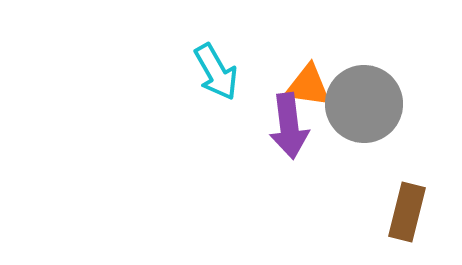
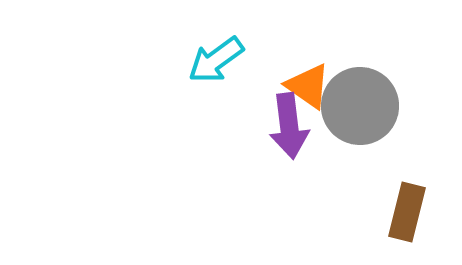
cyan arrow: moved 12 px up; rotated 84 degrees clockwise
orange triangle: rotated 27 degrees clockwise
gray circle: moved 4 px left, 2 px down
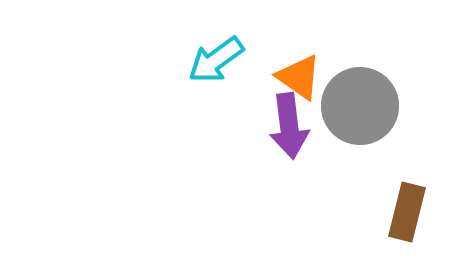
orange triangle: moved 9 px left, 9 px up
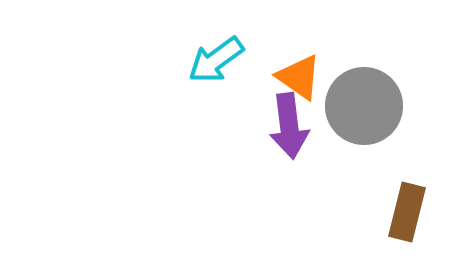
gray circle: moved 4 px right
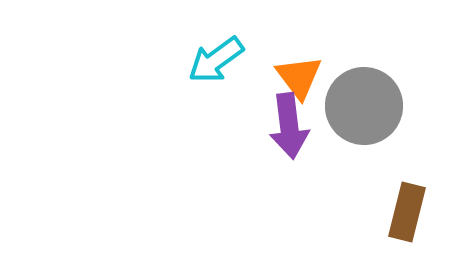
orange triangle: rotated 18 degrees clockwise
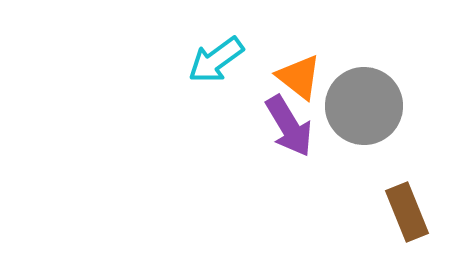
orange triangle: rotated 15 degrees counterclockwise
purple arrow: rotated 24 degrees counterclockwise
brown rectangle: rotated 36 degrees counterclockwise
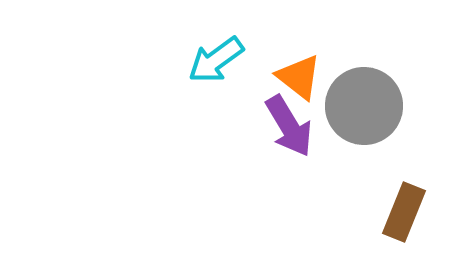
brown rectangle: moved 3 px left; rotated 44 degrees clockwise
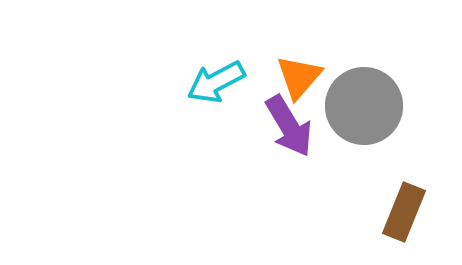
cyan arrow: moved 22 px down; rotated 8 degrees clockwise
orange triangle: rotated 33 degrees clockwise
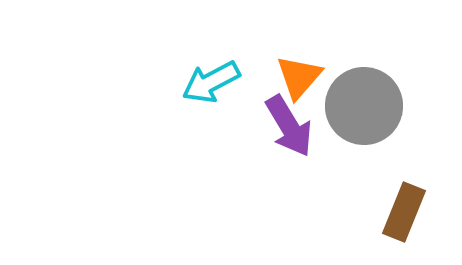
cyan arrow: moved 5 px left
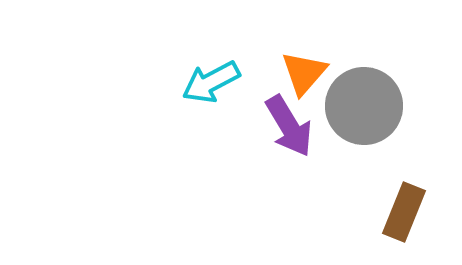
orange triangle: moved 5 px right, 4 px up
